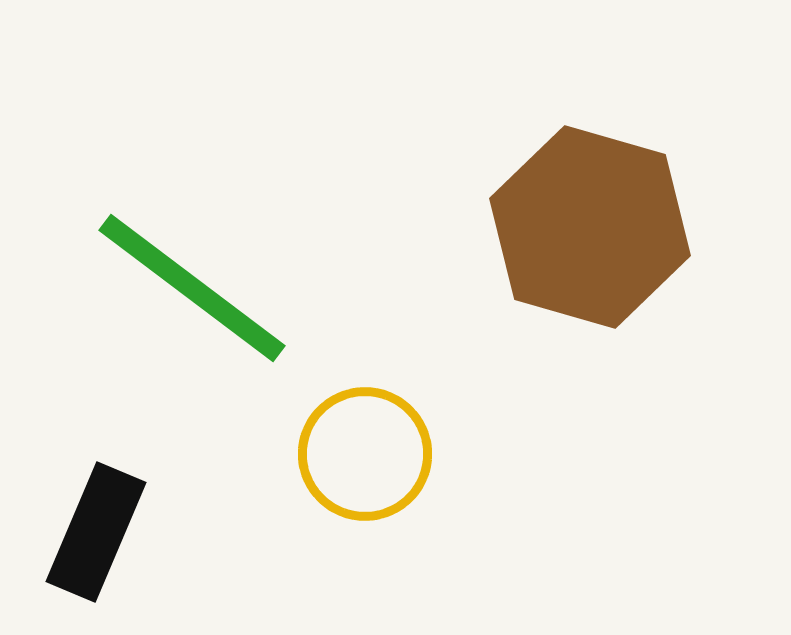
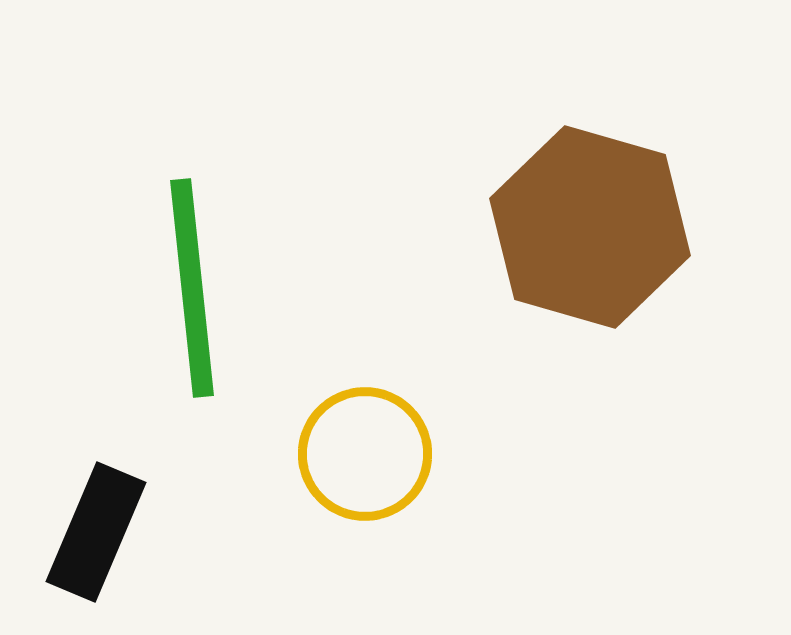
green line: rotated 47 degrees clockwise
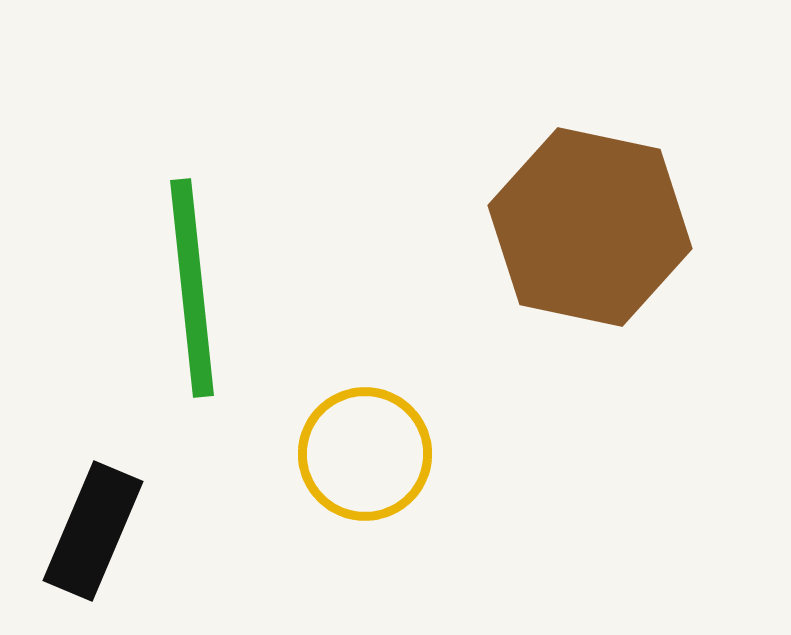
brown hexagon: rotated 4 degrees counterclockwise
black rectangle: moved 3 px left, 1 px up
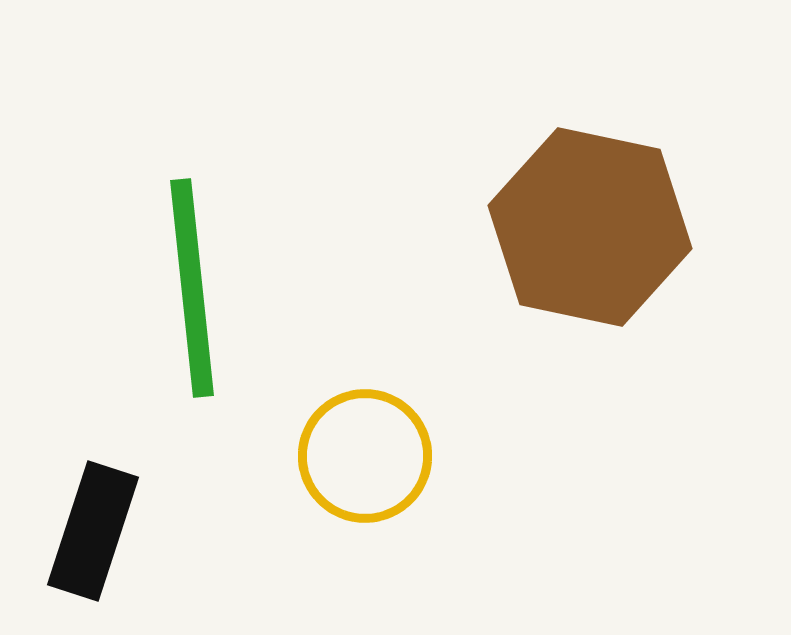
yellow circle: moved 2 px down
black rectangle: rotated 5 degrees counterclockwise
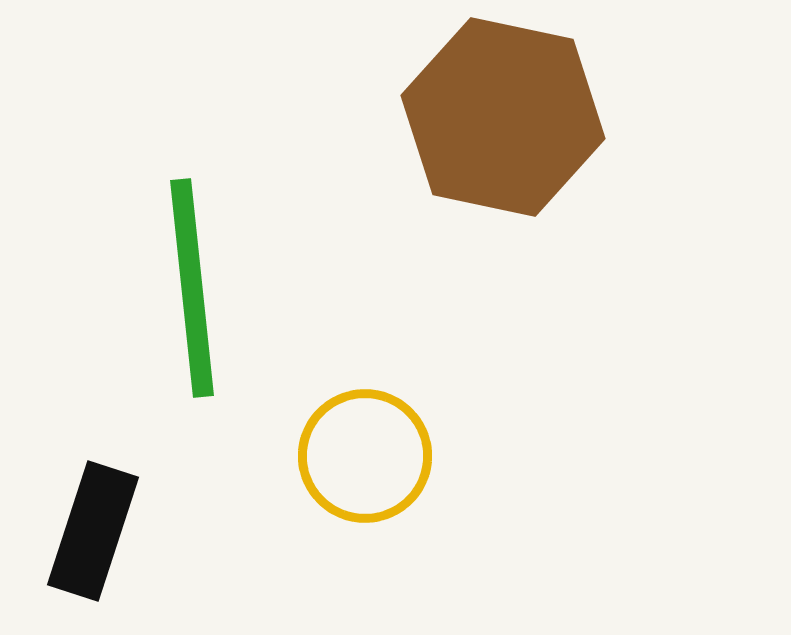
brown hexagon: moved 87 px left, 110 px up
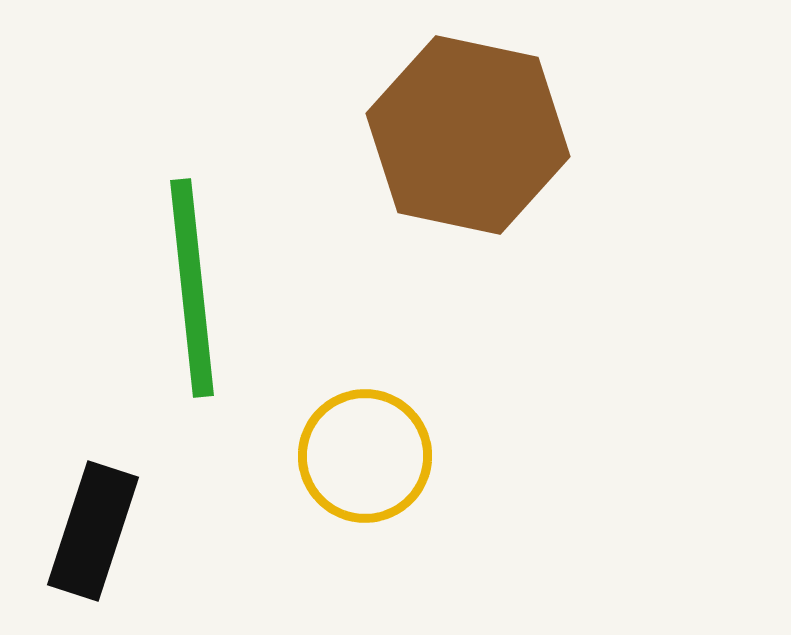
brown hexagon: moved 35 px left, 18 px down
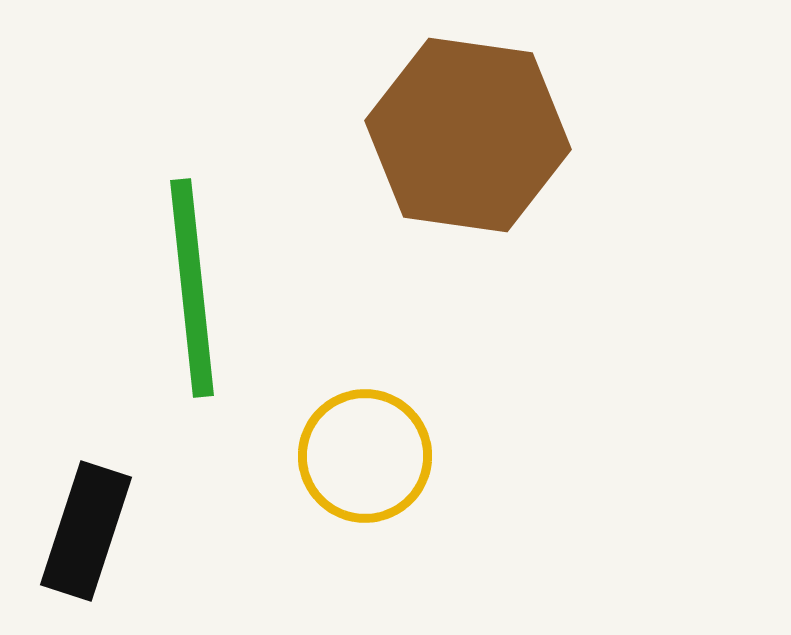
brown hexagon: rotated 4 degrees counterclockwise
black rectangle: moved 7 px left
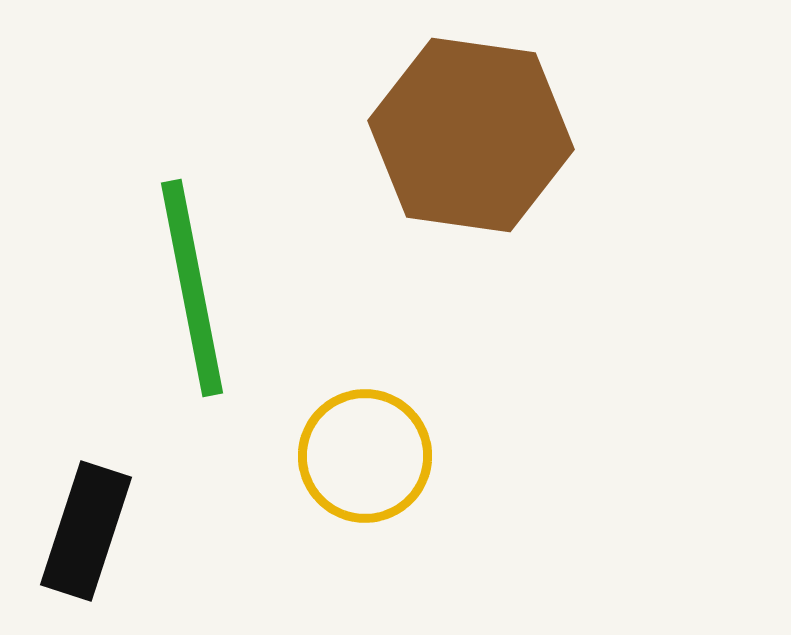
brown hexagon: moved 3 px right
green line: rotated 5 degrees counterclockwise
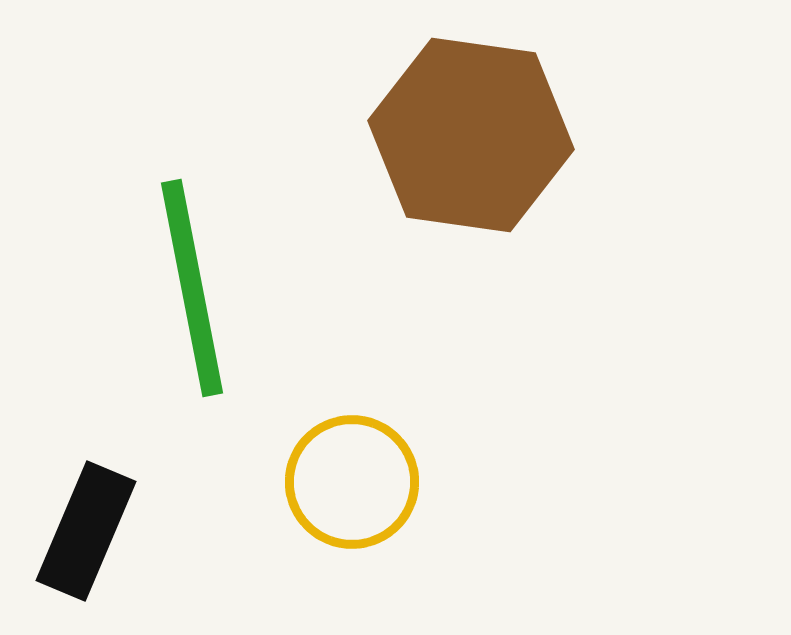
yellow circle: moved 13 px left, 26 px down
black rectangle: rotated 5 degrees clockwise
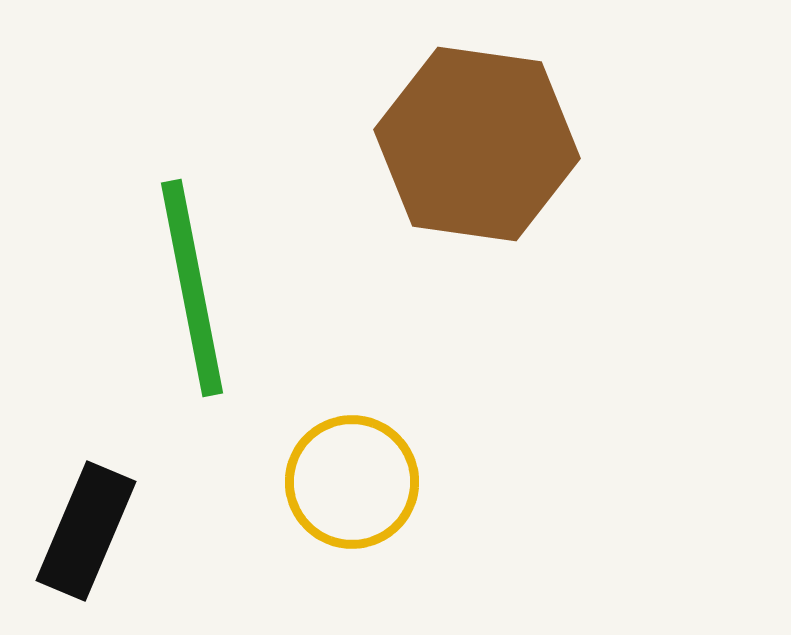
brown hexagon: moved 6 px right, 9 px down
